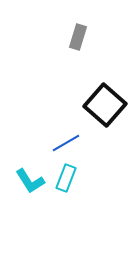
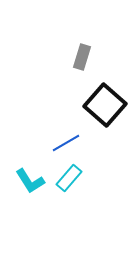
gray rectangle: moved 4 px right, 20 px down
cyan rectangle: moved 3 px right; rotated 20 degrees clockwise
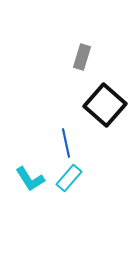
blue line: rotated 72 degrees counterclockwise
cyan L-shape: moved 2 px up
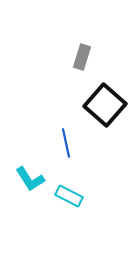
cyan rectangle: moved 18 px down; rotated 76 degrees clockwise
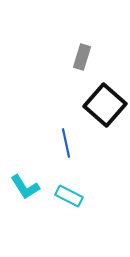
cyan L-shape: moved 5 px left, 8 px down
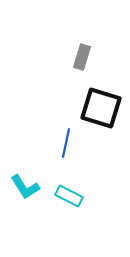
black square: moved 4 px left, 3 px down; rotated 24 degrees counterclockwise
blue line: rotated 24 degrees clockwise
